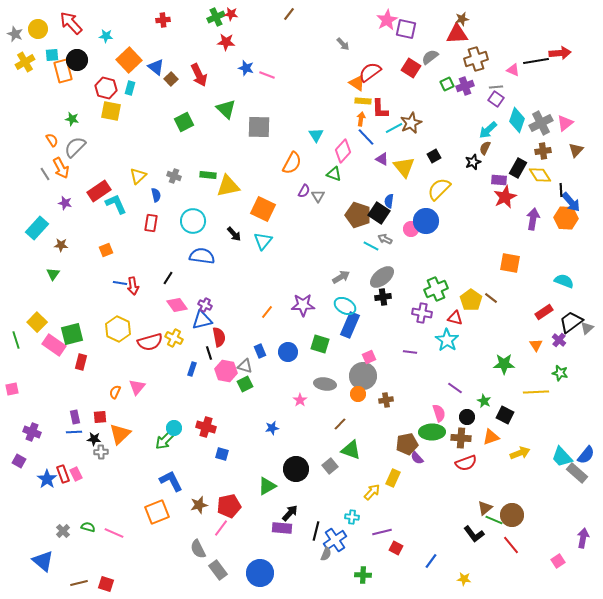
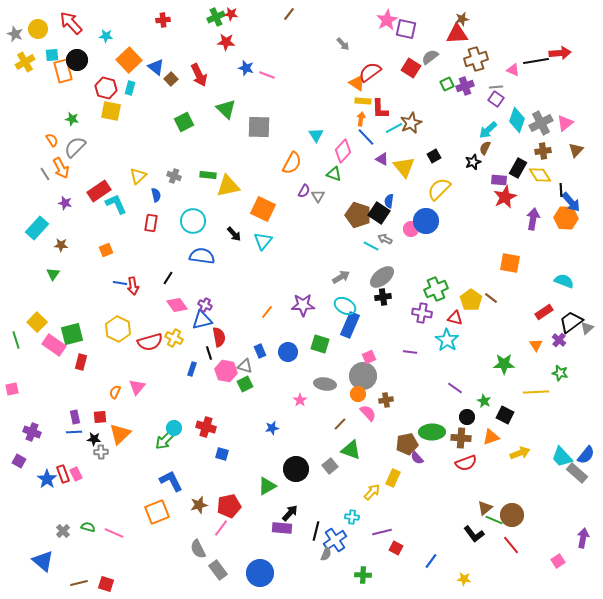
pink semicircle at (439, 413): moved 71 px left; rotated 24 degrees counterclockwise
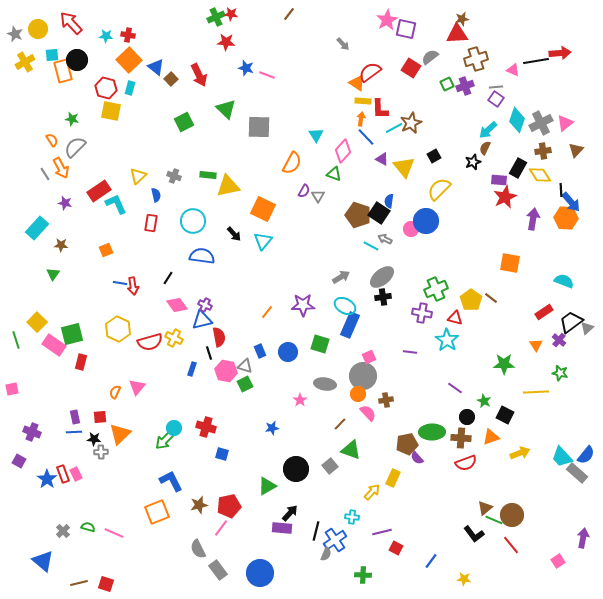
red cross at (163, 20): moved 35 px left, 15 px down; rotated 16 degrees clockwise
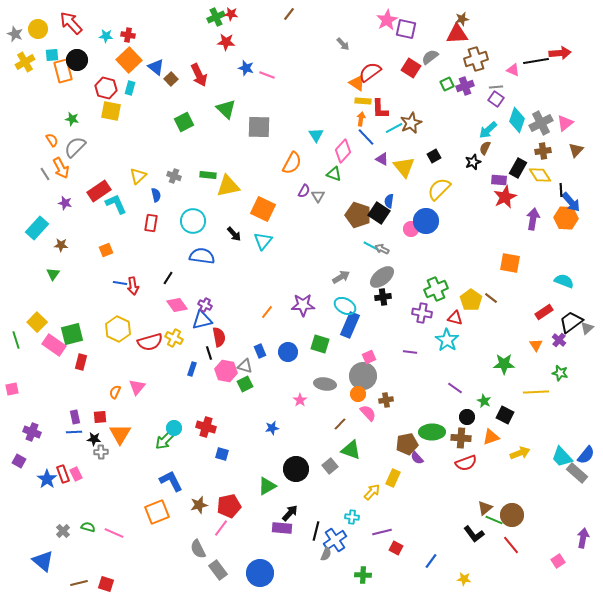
gray arrow at (385, 239): moved 3 px left, 10 px down
orange triangle at (120, 434): rotated 15 degrees counterclockwise
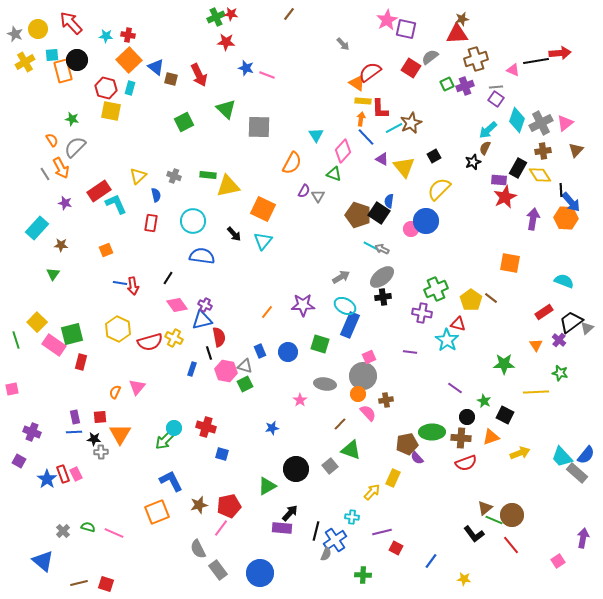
brown square at (171, 79): rotated 32 degrees counterclockwise
red triangle at (455, 318): moved 3 px right, 6 px down
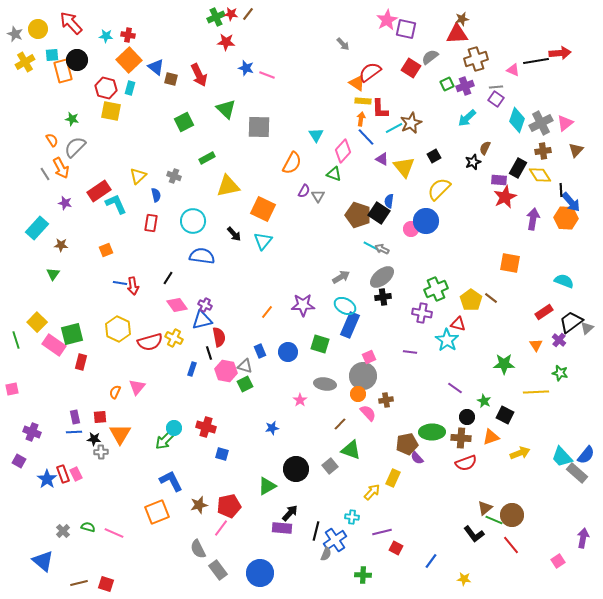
brown line at (289, 14): moved 41 px left
cyan arrow at (488, 130): moved 21 px left, 12 px up
green rectangle at (208, 175): moved 1 px left, 17 px up; rotated 35 degrees counterclockwise
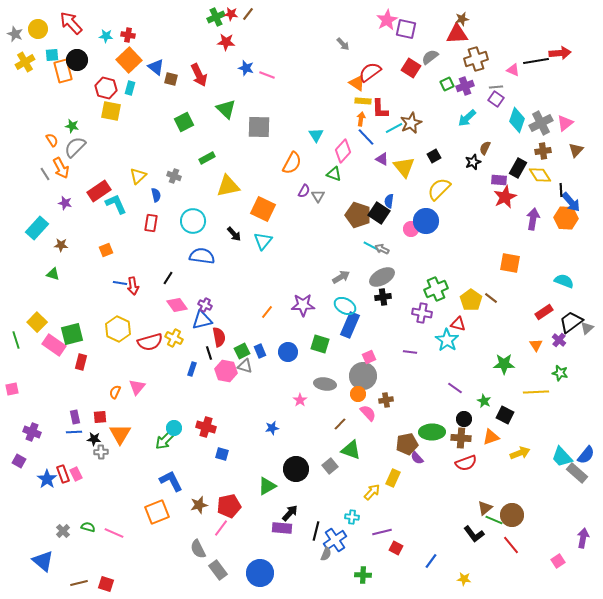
green star at (72, 119): moved 7 px down
green triangle at (53, 274): rotated 48 degrees counterclockwise
gray ellipse at (382, 277): rotated 10 degrees clockwise
green square at (245, 384): moved 3 px left, 33 px up
black circle at (467, 417): moved 3 px left, 2 px down
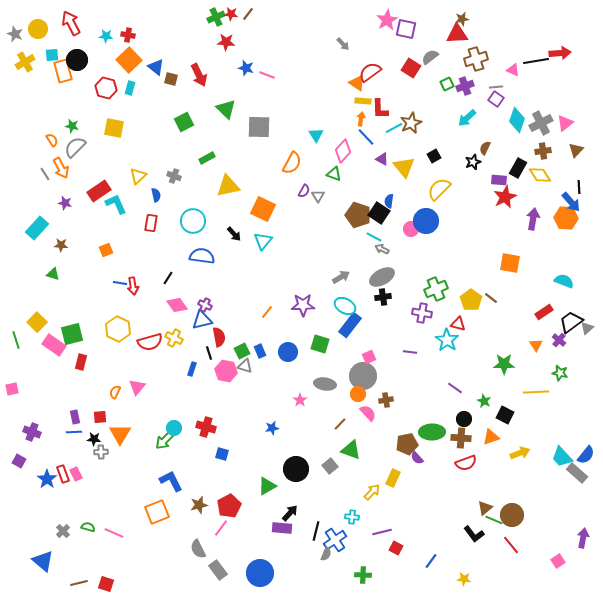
red arrow at (71, 23): rotated 15 degrees clockwise
yellow square at (111, 111): moved 3 px right, 17 px down
black line at (561, 190): moved 18 px right, 3 px up
cyan line at (371, 246): moved 3 px right, 9 px up
blue rectangle at (350, 325): rotated 15 degrees clockwise
red pentagon at (229, 506): rotated 15 degrees counterclockwise
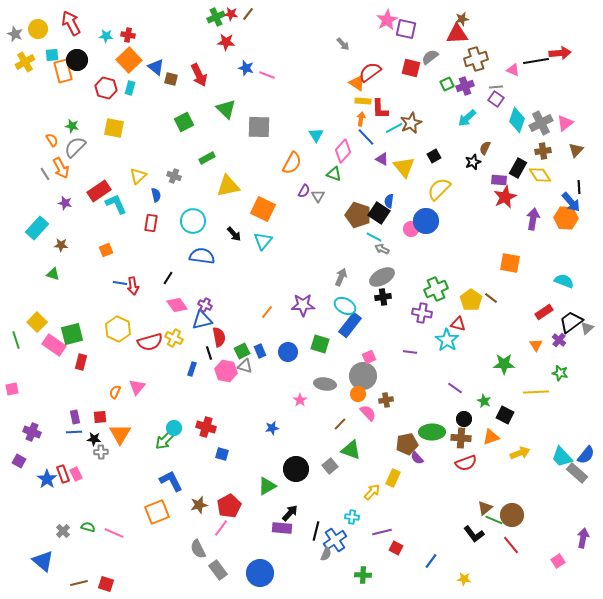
red square at (411, 68): rotated 18 degrees counterclockwise
gray arrow at (341, 277): rotated 36 degrees counterclockwise
